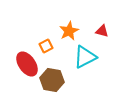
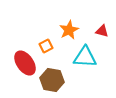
orange star: moved 1 px up
cyan triangle: rotated 30 degrees clockwise
red ellipse: moved 2 px left, 1 px up
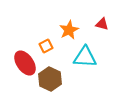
red triangle: moved 7 px up
brown hexagon: moved 2 px left, 1 px up; rotated 15 degrees clockwise
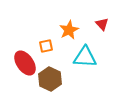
red triangle: rotated 32 degrees clockwise
orange square: rotated 16 degrees clockwise
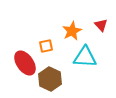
red triangle: moved 1 px left, 1 px down
orange star: moved 3 px right, 1 px down
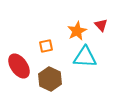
orange star: moved 5 px right
red ellipse: moved 6 px left, 3 px down
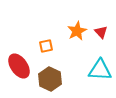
red triangle: moved 7 px down
cyan triangle: moved 15 px right, 13 px down
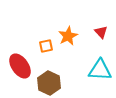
orange star: moved 9 px left, 5 px down
red ellipse: moved 1 px right
brown hexagon: moved 1 px left, 4 px down
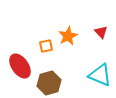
cyan triangle: moved 5 px down; rotated 20 degrees clockwise
brown hexagon: rotated 20 degrees clockwise
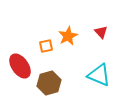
cyan triangle: moved 1 px left
